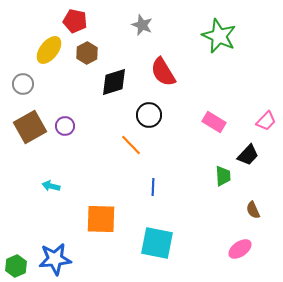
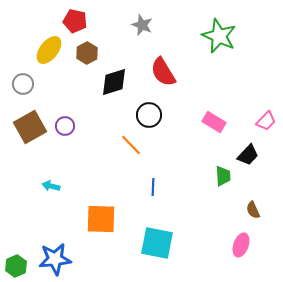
pink ellipse: moved 1 px right, 4 px up; rotated 35 degrees counterclockwise
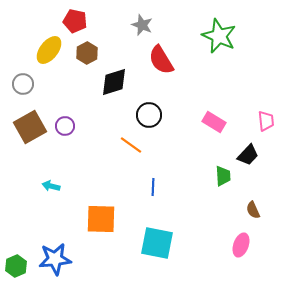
red semicircle: moved 2 px left, 12 px up
pink trapezoid: rotated 50 degrees counterclockwise
orange line: rotated 10 degrees counterclockwise
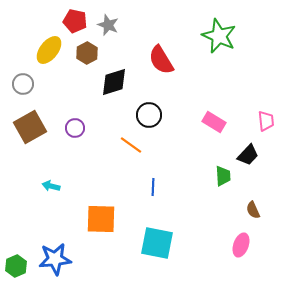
gray star: moved 34 px left
purple circle: moved 10 px right, 2 px down
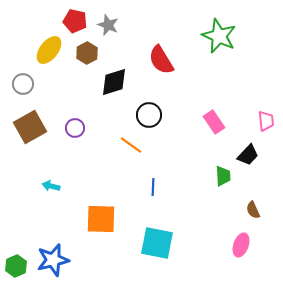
pink rectangle: rotated 25 degrees clockwise
blue star: moved 2 px left, 1 px down; rotated 8 degrees counterclockwise
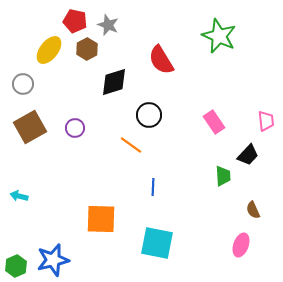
brown hexagon: moved 4 px up
cyan arrow: moved 32 px left, 10 px down
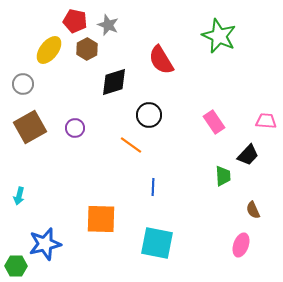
pink trapezoid: rotated 80 degrees counterclockwise
cyan arrow: rotated 90 degrees counterclockwise
blue star: moved 8 px left, 16 px up
green hexagon: rotated 25 degrees clockwise
